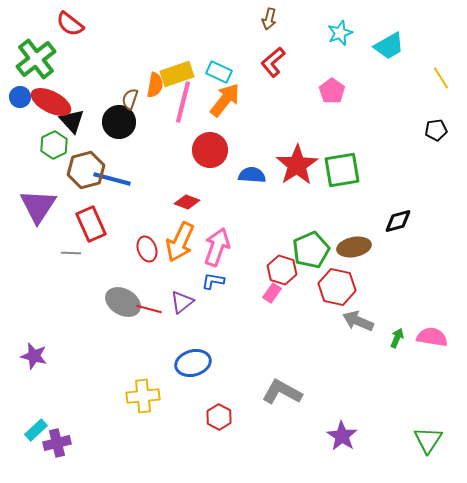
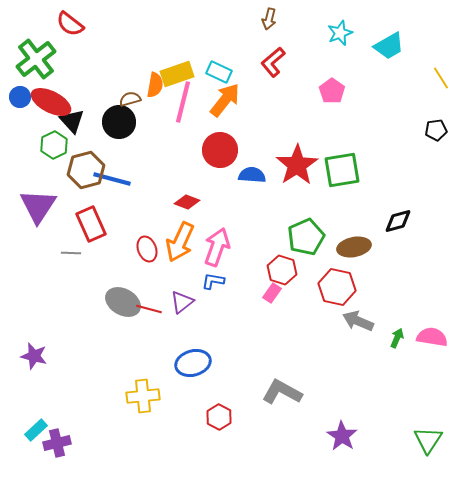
brown semicircle at (130, 99): rotated 55 degrees clockwise
red circle at (210, 150): moved 10 px right
green pentagon at (311, 250): moved 5 px left, 13 px up
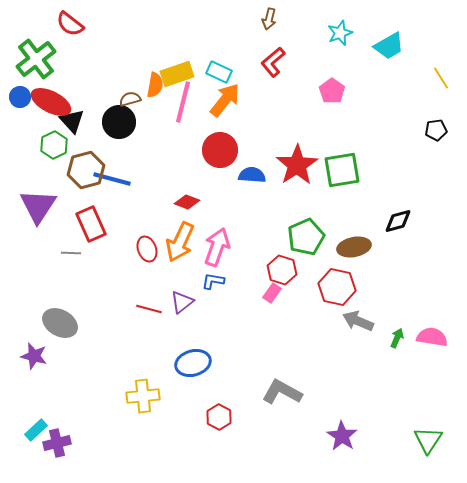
gray ellipse at (123, 302): moved 63 px left, 21 px down
